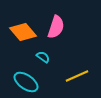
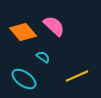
pink semicircle: moved 2 px left, 1 px up; rotated 65 degrees counterclockwise
cyan ellipse: moved 2 px left, 3 px up
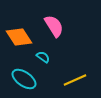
pink semicircle: rotated 15 degrees clockwise
orange diamond: moved 4 px left, 5 px down; rotated 8 degrees clockwise
yellow line: moved 2 px left, 4 px down
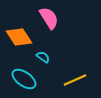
pink semicircle: moved 5 px left, 8 px up
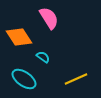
yellow line: moved 1 px right, 1 px up
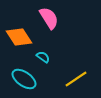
yellow line: rotated 10 degrees counterclockwise
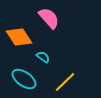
pink semicircle: rotated 10 degrees counterclockwise
yellow line: moved 11 px left, 3 px down; rotated 10 degrees counterclockwise
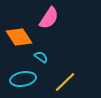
pink semicircle: rotated 75 degrees clockwise
cyan semicircle: moved 2 px left
cyan ellipse: moved 1 px left; rotated 45 degrees counterclockwise
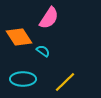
cyan semicircle: moved 2 px right, 6 px up
cyan ellipse: rotated 10 degrees clockwise
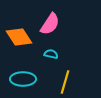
pink semicircle: moved 1 px right, 6 px down
cyan semicircle: moved 8 px right, 3 px down; rotated 24 degrees counterclockwise
yellow line: rotated 30 degrees counterclockwise
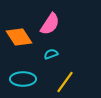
cyan semicircle: rotated 32 degrees counterclockwise
yellow line: rotated 20 degrees clockwise
